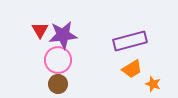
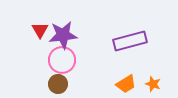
pink circle: moved 4 px right
orange trapezoid: moved 6 px left, 15 px down
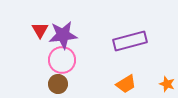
orange star: moved 14 px right
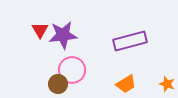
pink circle: moved 10 px right, 10 px down
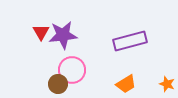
red triangle: moved 1 px right, 2 px down
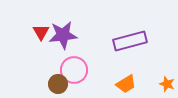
pink circle: moved 2 px right
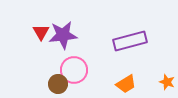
orange star: moved 2 px up
